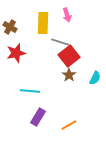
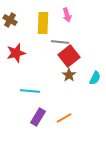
brown cross: moved 7 px up
gray line: rotated 12 degrees counterclockwise
orange line: moved 5 px left, 7 px up
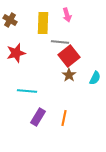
cyan line: moved 3 px left
orange line: rotated 49 degrees counterclockwise
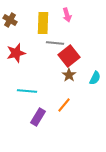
gray line: moved 5 px left, 1 px down
orange line: moved 13 px up; rotated 28 degrees clockwise
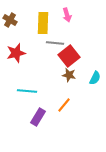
brown star: rotated 24 degrees counterclockwise
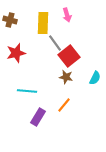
brown cross: rotated 16 degrees counterclockwise
gray line: rotated 48 degrees clockwise
brown star: moved 3 px left, 2 px down
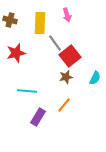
yellow rectangle: moved 3 px left
red square: moved 1 px right
brown star: rotated 24 degrees counterclockwise
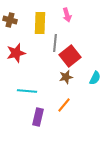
gray line: rotated 42 degrees clockwise
purple rectangle: rotated 18 degrees counterclockwise
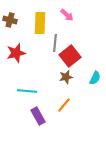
pink arrow: rotated 32 degrees counterclockwise
purple rectangle: moved 1 px up; rotated 42 degrees counterclockwise
